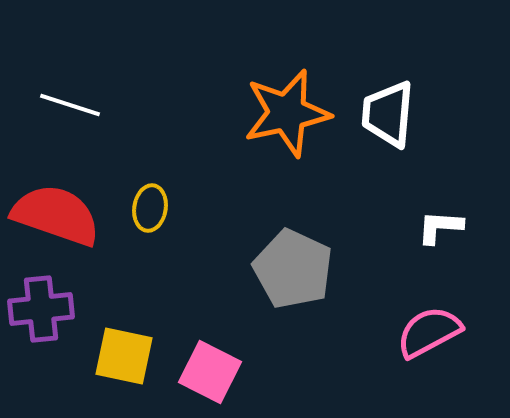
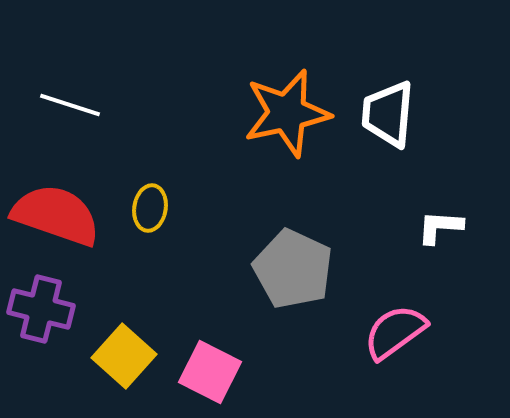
purple cross: rotated 20 degrees clockwise
pink semicircle: moved 34 px left; rotated 8 degrees counterclockwise
yellow square: rotated 30 degrees clockwise
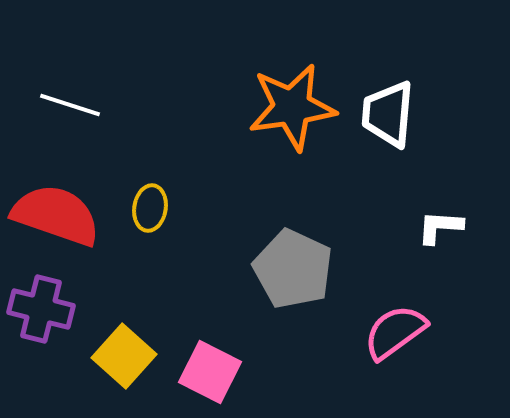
orange star: moved 5 px right, 6 px up; rotated 4 degrees clockwise
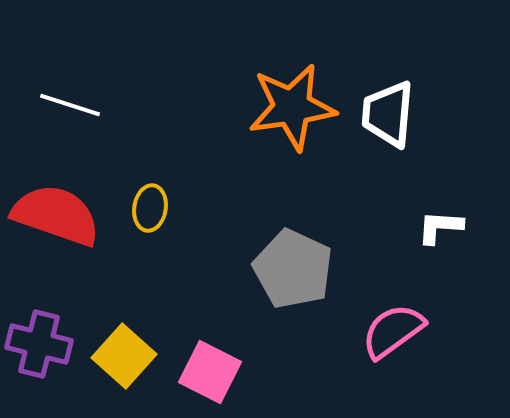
purple cross: moved 2 px left, 35 px down
pink semicircle: moved 2 px left, 1 px up
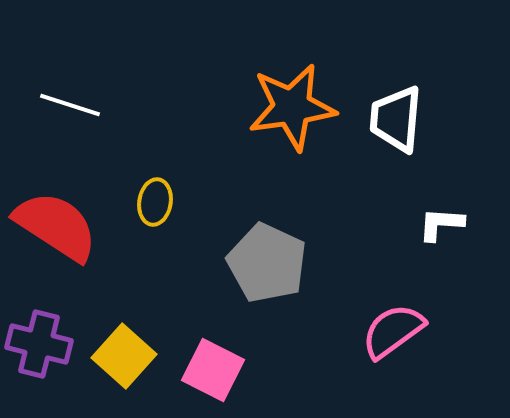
white trapezoid: moved 8 px right, 5 px down
yellow ellipse: moved 5 px right, 6 px up
red semicircle: moved 11 px down; rotated 14 degrees clockwise
white L-shape: moved 1 px right, 3 px up
gray pentagon: moved 26 px left, 6 px up
pink square: moved 3 px right, 2 px up
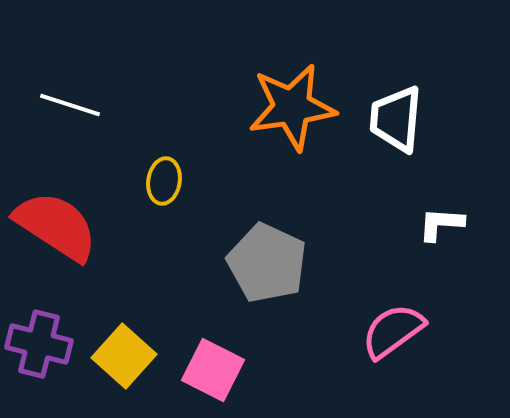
yellow ellipse: moved 9 px right, 21 px up
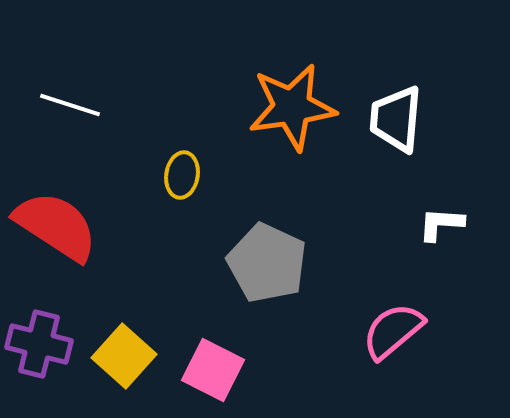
yellow ellipse: moved 18 px right, 6 px up
pink semicircle: rotated 4 degrees counterclockwise
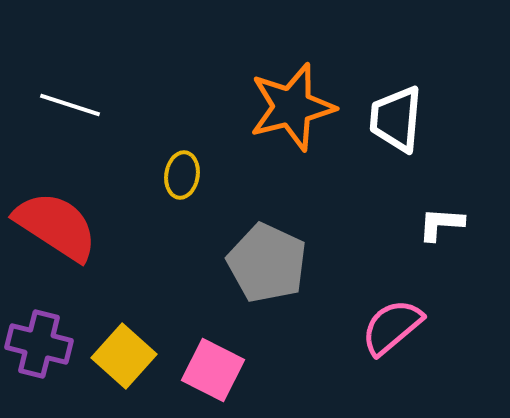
orange star: rotated 6 degrees counterclockwise
pink semicircle: moved 1 px left, 4 px up
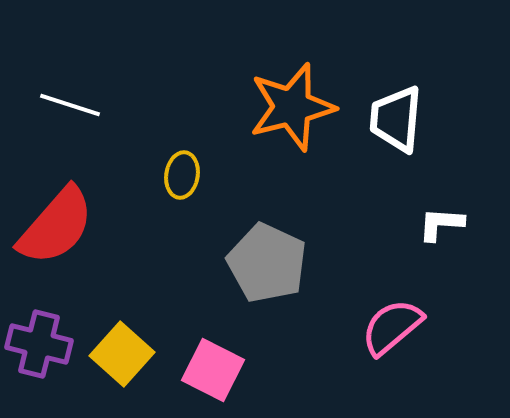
red semicircle: rotated 98 degrees clockwise
yellow square: moved 2 px left, 2 px up
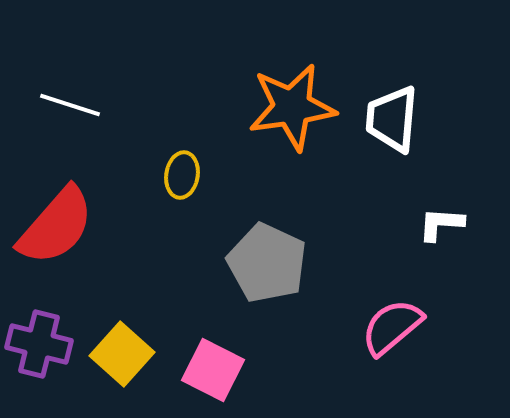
orange star: rotated 6 degrees clockwise
white trapezoid: moved 4 px left
